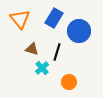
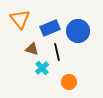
blue rectangle: moved 4 px left, 10 px down; rotated 36 degrees clockwise
blue circle: moved 1 px left
black line: rotated 30 degrees counterclockwise
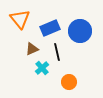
blue circle: moved 2 px right
brown triangle: rotated 40 degrees counterclockwise
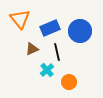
cyan cross: moved 5 px right, 2 px down
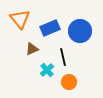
black line: moved 6 px right, 5 px down
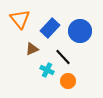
blue rectangle: rotated 24 degrees counterclockwise
black line: rotated 30 degrees counterclockwise
cyan cross: rotated 24 degrees counterclockwise
orange circle: moved 1 px left, 1 px up
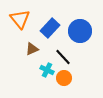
orange circle: moved 4 px left, 3 px up
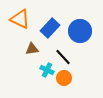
orange triangle: rotated 25 degrees counterclockwise
brown triangle: rotated 16 degrees clockwise
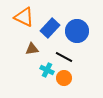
orange triangle: moved 4 px right, 2 px up
blue circle: moved 3 px left
black line: moved 1 px right; rotated 18 degrees counterclockwise
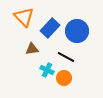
orange triangle: rotated 20 degrees clockwise
black line: moved 2 px right
